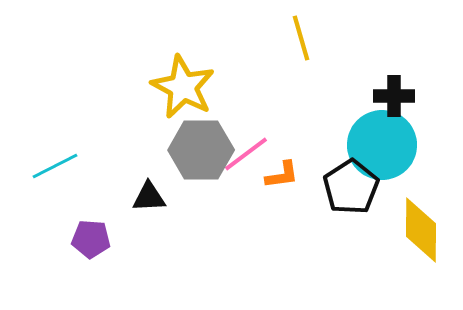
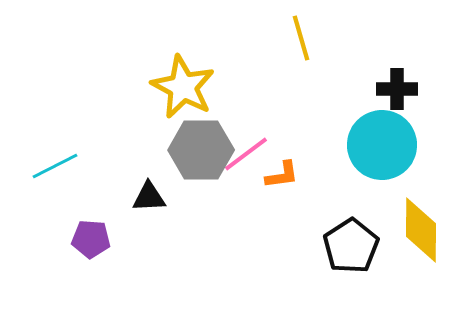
black cross: moved 3 px right, 7 px up
black pentagon: moved 59 px down
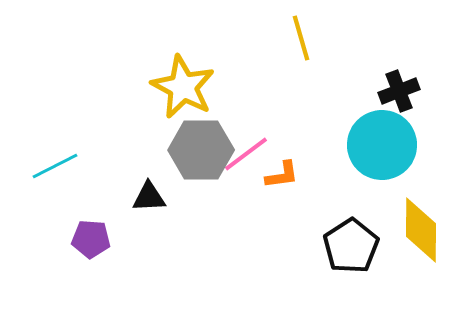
black cross: moved 2 px right, 2 px down; rotated 21 degrees counterclockwise
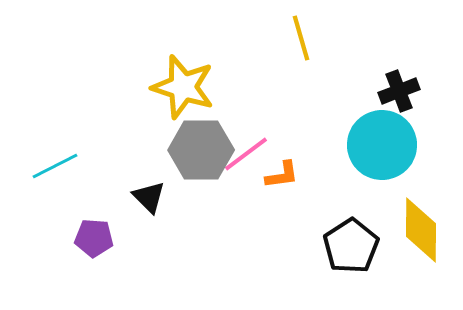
yellow star: rotated 10 degrees counterclockwise
black triangle: rotated 48 degrees clockwise
purple pentagon: moved 3 px right, 1 px up
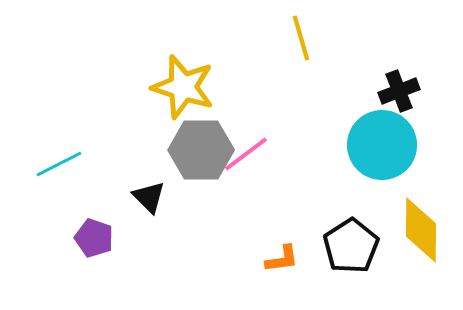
cyan line: moved 4 px right, 2 px up
orange L-shape: moved 84 px down
purple pentagon: rotated 15 degrees clockwise
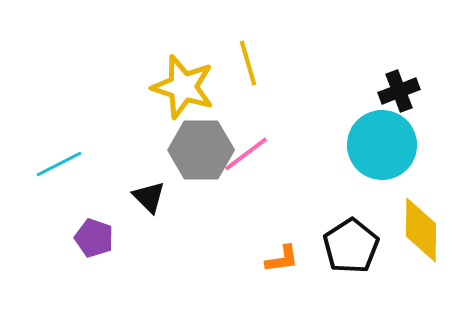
yellow line: moved 53 px left, 25 px down
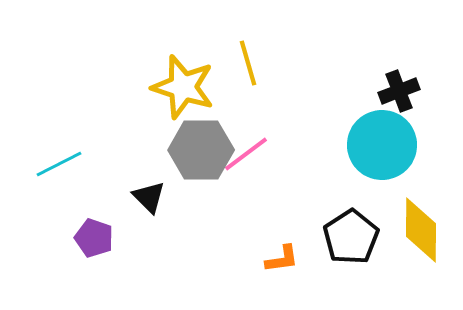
black pentagon: moved 9 px up
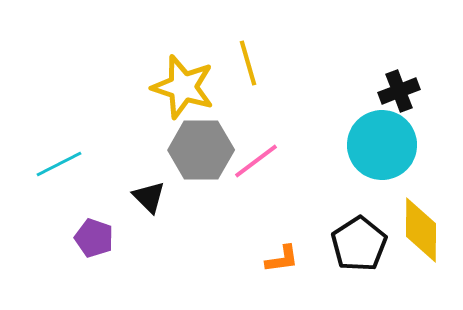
pink line: moved 10 px right, 7 px down
black pentagon: moved 8 px right, 7 px down
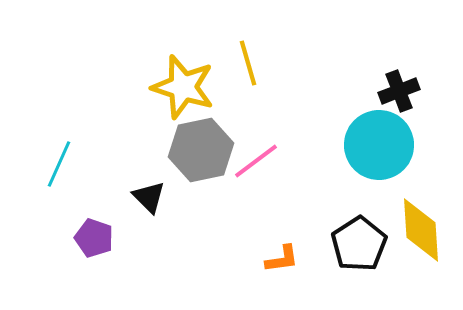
cyan circle: moved 3 px left
gray hexagon: rotated 12 degrees counterclockwise
cyan line: rotated 39 degrees counterclockwise
yellow diamond: rotated 4 degrees counterclockwise
